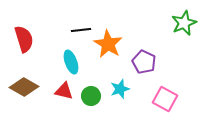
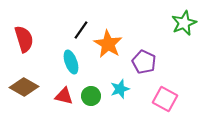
black line: rotated 48 degrees counterclockwise
red triangle: moved 5 px down
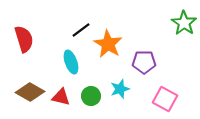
green star: rotated 15 degrees counterclockwise
black line: rotated 18 degrees clockwise
purple pentagon: rotated 25 degrees counterclockwise
brown diamond: moved 6 px right, 5 px down
red triangle: moved 3 px left, 1 px down
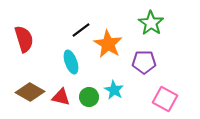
green star: moved 33 px left
cyan star: moved 6 px left, 1 px down; rotated 24 degrees counterclockwise
green circle: moved 2 px left, 1 px down
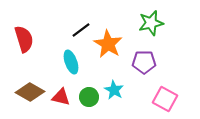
green star: rotated 25 degrees clockwise
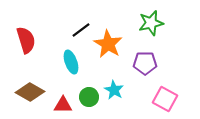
red semicircle: moved 2 px right, 1 px down
purple pentagon: moved 1 px right, 1 px down
red triangle: moved 2 px right, 8 px down; rotated 12 degrees counterclockwise
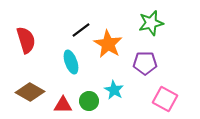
green circle: moved 4 px down
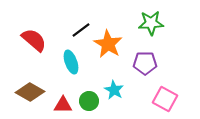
green star: rotated 10 degrees clockwise
red semicircle: moved 8 px right; rotated 32 degrees counterclockwise
